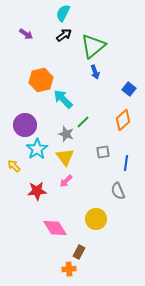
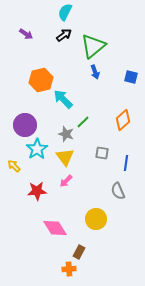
cyan semicircle: moved 2 px right, 1 px up
blue square: moved 2 px right, 12 px up; rotated 24 degrees counterclockwise
gray square: moved 1 px left, 1 px down; rotated 16 degrees clockwise
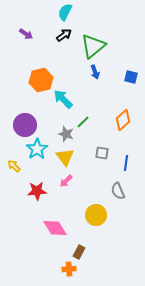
yellow circle: moved 4 px up
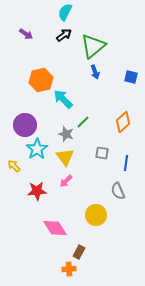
orange diamond: moved 2 px down
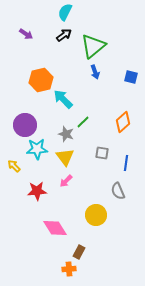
cyan star: rotated 30 degrees clockwise
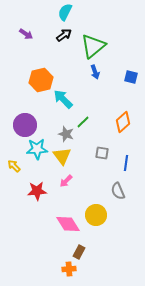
yellow triangle: moved 3 px left, 1 px up
pink diamond: moved 13 px right, 4 px up
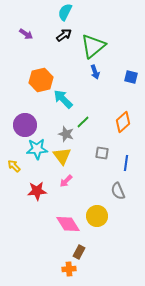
yellow circle: moved 1 px right, 1 px down
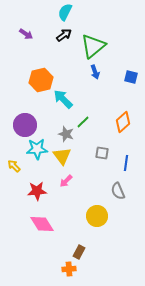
pink diamond: moved 26 px left
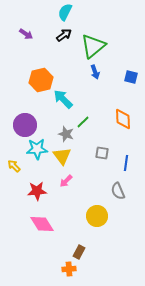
orange diamond: moved 3 px up; rotated 50 degrees counterclockwise
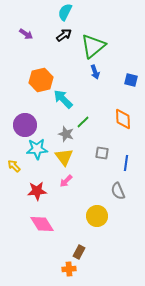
blue square: moved 3 px down
yellow triangle: moved 2 px right, 1 px down
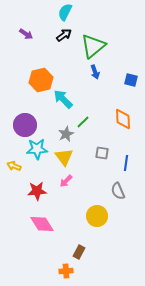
gray star: rotated 28 degrees clockwise
yellow arrow: rotated 24 degrees counterclockwise
orange cross: moved 3 px left, 2 px down
